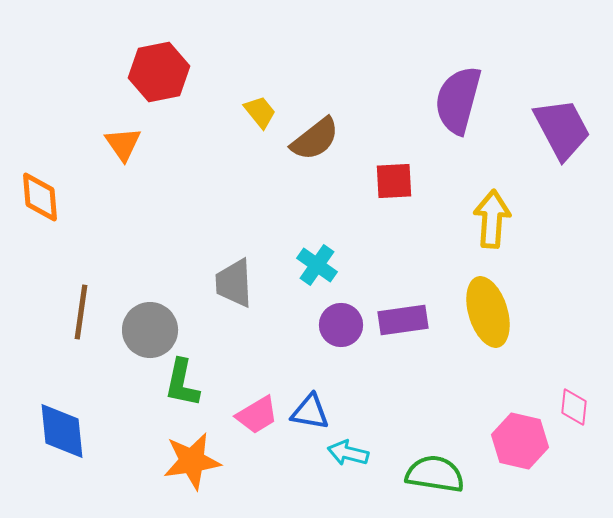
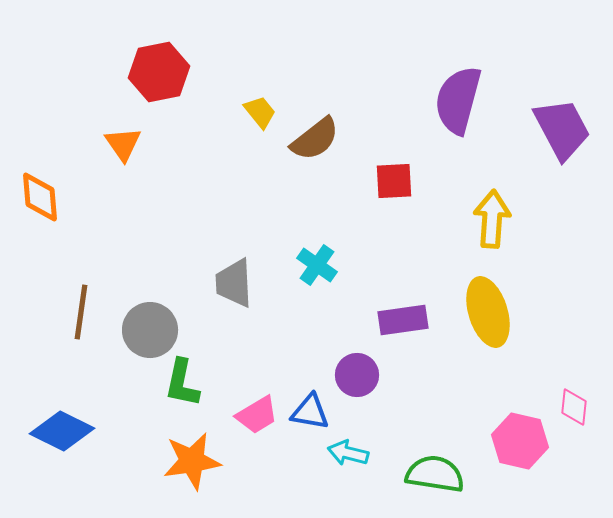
purple circle: moved 16 px right, 50 px down
blue diamond: rotated 58 degrees counterclockwise
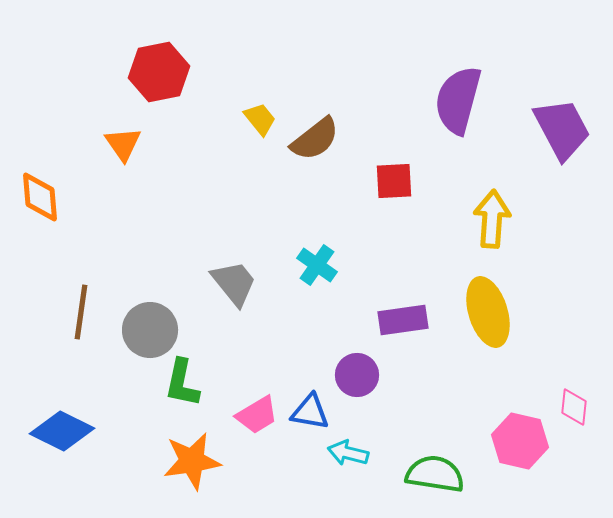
yellow trapezoid: moved 7 px down
gray trapezoid: rotated 144 degrees clockwise
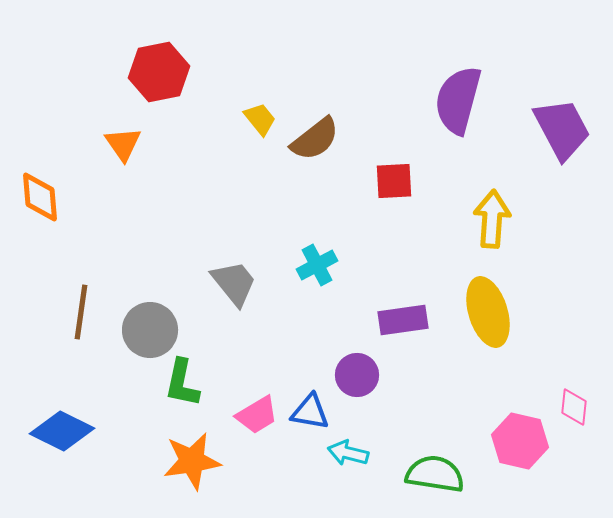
cyan cross: rotated 27 degrees clockwise
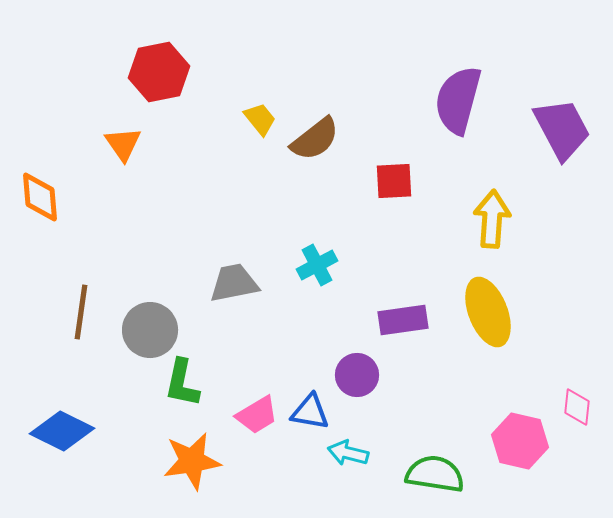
gray trapezoid: rotated 62 degrees counterclockwise
yellow ellipse: rotated 4 degrees counterclockwise
pink diamond: moved 3 px right
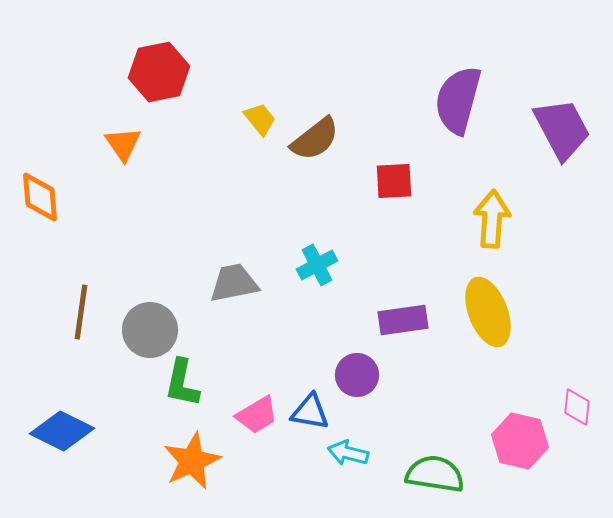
orange star: rotated 16 degrees counterclockwise
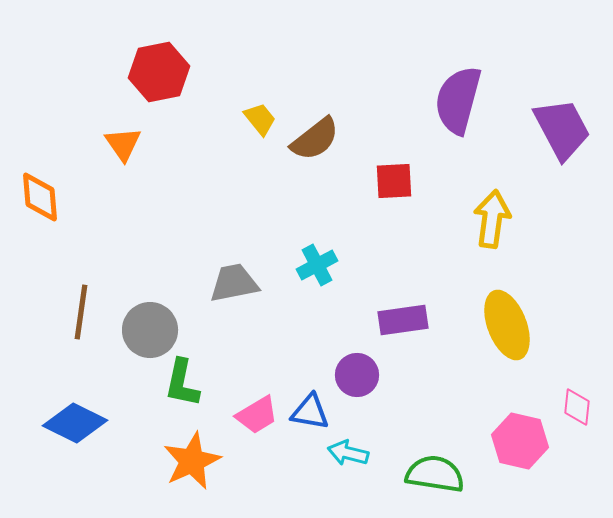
yellow arrow: rotated 4 degrees clockwise
yellow ellipse: moved 19 px right, 13 px down
blue diamond: moved 13 px right, 8 px up
